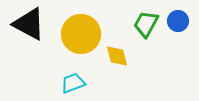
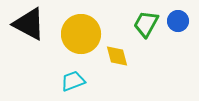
cyan trapezoid: moved 2 px up
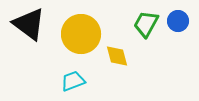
black triangle: rotated 9 degrees clockwise
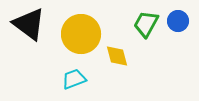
cyan trapezoid: moved 1 px right, 2 px up
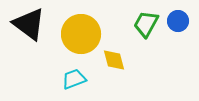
yellow diamond: moved 3 px left, 4 px down
